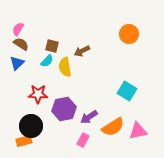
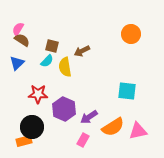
orange circle: moved 2 px right
brown semicircle: moved 1 px right, 4 px up
cyan square: rotated 24 degrees counterclockwise
purple hexagon: rotated 25 degrees counterclockwise
black circle: moved 1 px right, 1 px down
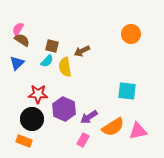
black circle: moved 8 px up
orange rectangle: rotated 35 degrees clockwise
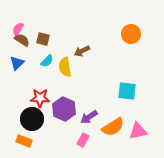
brown square: moved 9 px left, 7 px up
red star: moved 2 px right, 4 px down
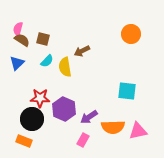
pink semicircle: rotated 16 degrees counterclockwise
orange semicircle: rotated 30 degrees clockwise
